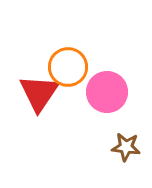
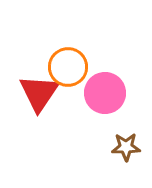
pink circle: moved 2 px left, 1 px down
brown star: rotated 8 degrees counterclockwise
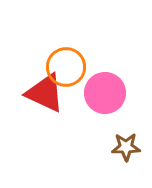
orange circle: moved 2 px left
red triangle: moved 6 px right; rotated 39 degrees counterclockwise
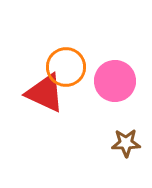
pink circle: moved 10 px right, 12 px up
brown star: moved 4 px up
